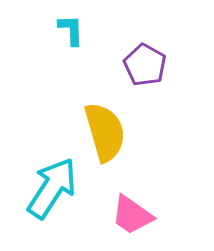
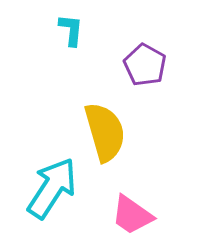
cyan L-shape: rotated 8 degrees clockwise
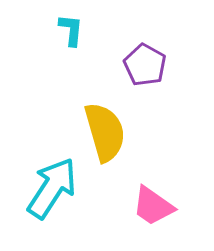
pink trapezoid: moved 21 px right, 9 px up
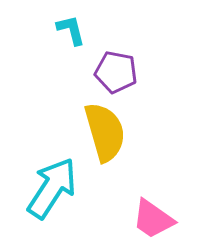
cyan L-shape: rotated 20 degrees counterclockwise
purple pentagon: moved 29 px left, 7 px down; rotated 18 degrees counterclockwise
pink trapezoid: moved 13 px down
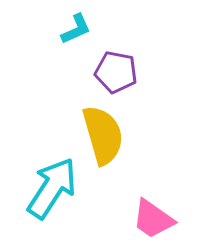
cyan L-shape: moved 5 px right, 1 px up; rotated 80 degrees clockwise
yellow semicircle: moved 2 px left, 3 px down
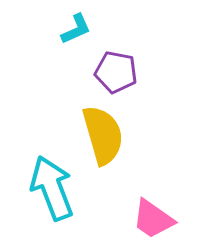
cyan arrow: rotated 54 degrees counterclockwise
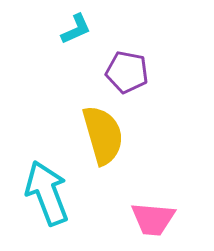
purple pentagon: moved 11 px right
cyan arrow: moved 5 px left, 5 px down
pink trapezoid: rotated 30 degrees counterclockwise
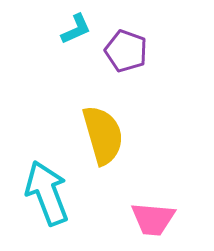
purple pentagon: moved 1 px left, 21 px up; rotated 9 degrees clockwise
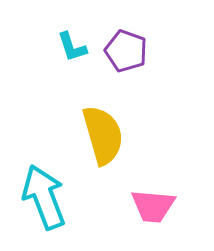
cyan L-shape: moved 4 px left, 18 px down; rotated 96 degrees clockwise
cyan arrow: moved 3 px left, 4 px down
pink trapezoid: moved 13 px up
